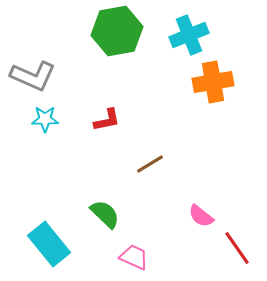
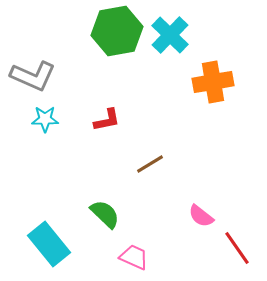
cyan cross: moved 19 px left; rotated 24 degrees counterclockwise
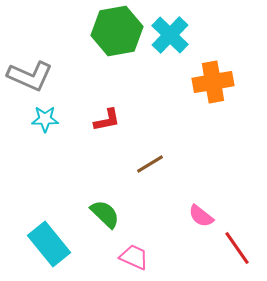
gray L-shape: moved 3 px left
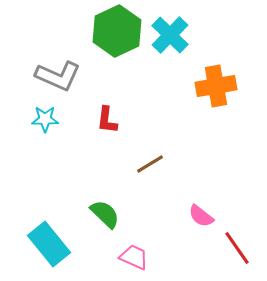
green hexagon: rotated 15 degrees counterclockwise
gray L-shape: moved 28 px right
orange cross: moved 3 px right, 4 px down
red L-shape: rotated 108 degrees clockwise
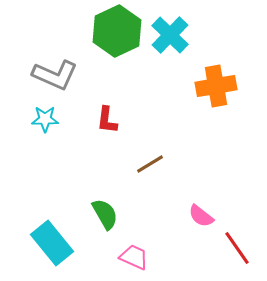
gray L-shape: moved 3 px left, 1 px up
green semicircle: rotated 16 degrees clockwise
cyan rectangle: moved 3 px right, 1 px up
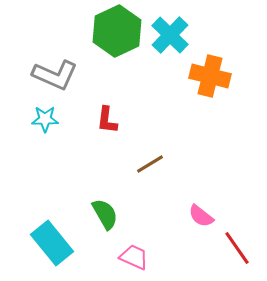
orange cross: moved 6 px left, 10 px up; rotated 24 degrees clockwise
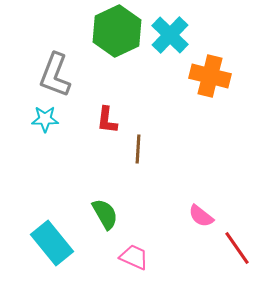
gray L-shape: rotated 87 degrees clockwise
brown line: moved 12 px left, 15 px up; rotated 56 degrees counterclockwise
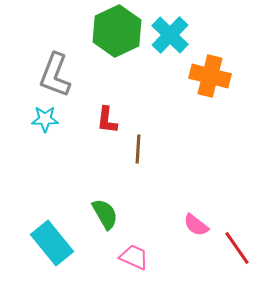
pink semicircle: moved 5 px left, 9 px down
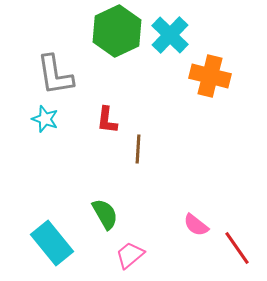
gray L-shape: rotated 30 degrees counterclockwise
cyan star: rotated 20 degrees clockwise
pink trapezoid: moved 4 px left, 2 px up; rotated 64 degrees counterclockwise
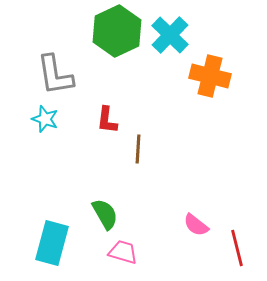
cyan rectangle: rotated 54 degrees clockwise
red line: rotated 21 degrees clockwise
pink trapezoid: moved 7 px left, 3 px up; rotated 56 degrees clockwise
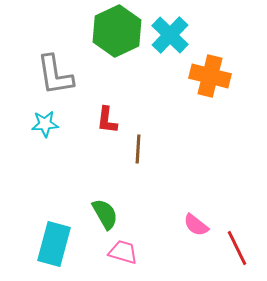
cyan star: moved 5 px down; rotated 24 degrees counterclockwise
cyan rectangle: moved 2 px right, 1 px down
red line: rotated 12 degrees counterclockwise
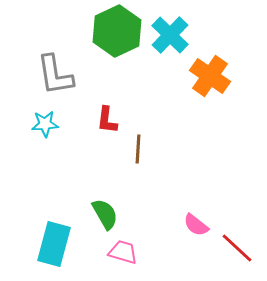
orange cross: rotated 21 degrees clockwise
red line: rotated 21 degrees counterclockwise
